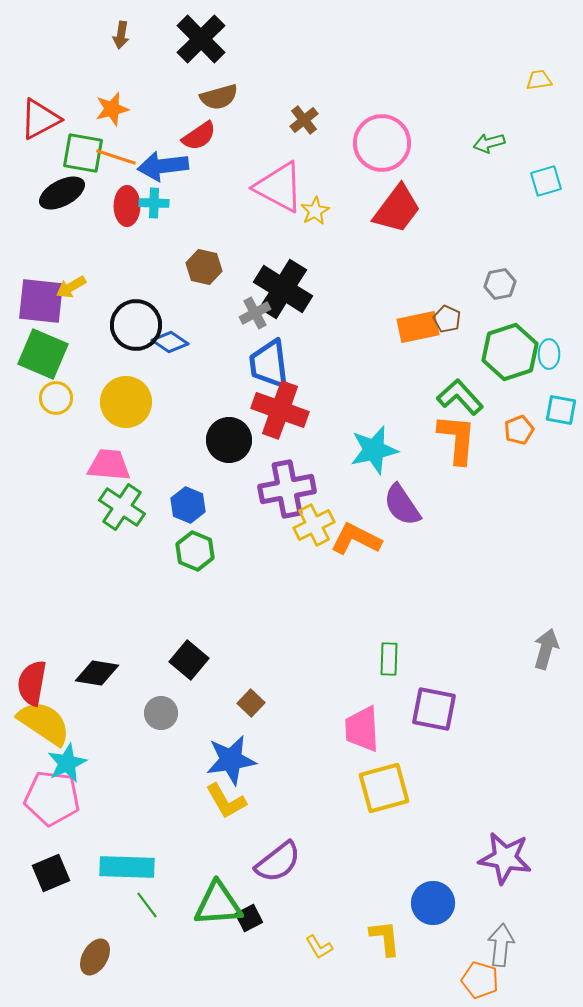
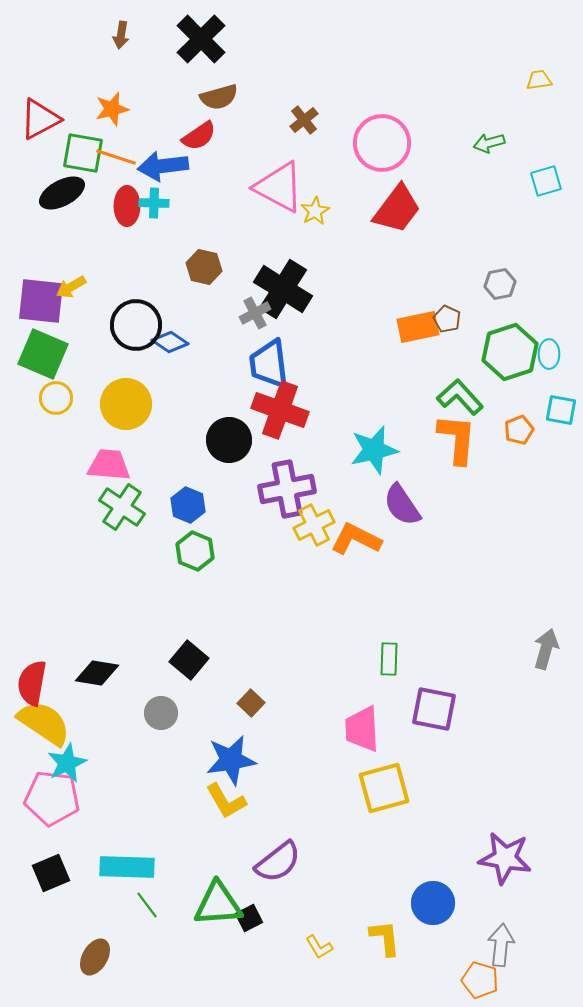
yellow circle at (126, 402): moved 2 px down
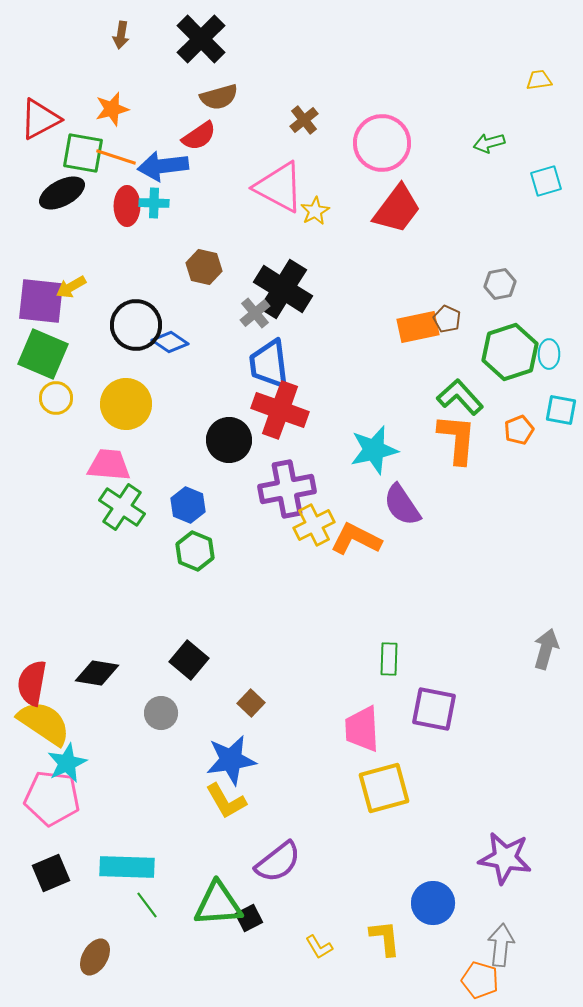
gray cross at (255, 313): rotated 12 degrees counterclockwise
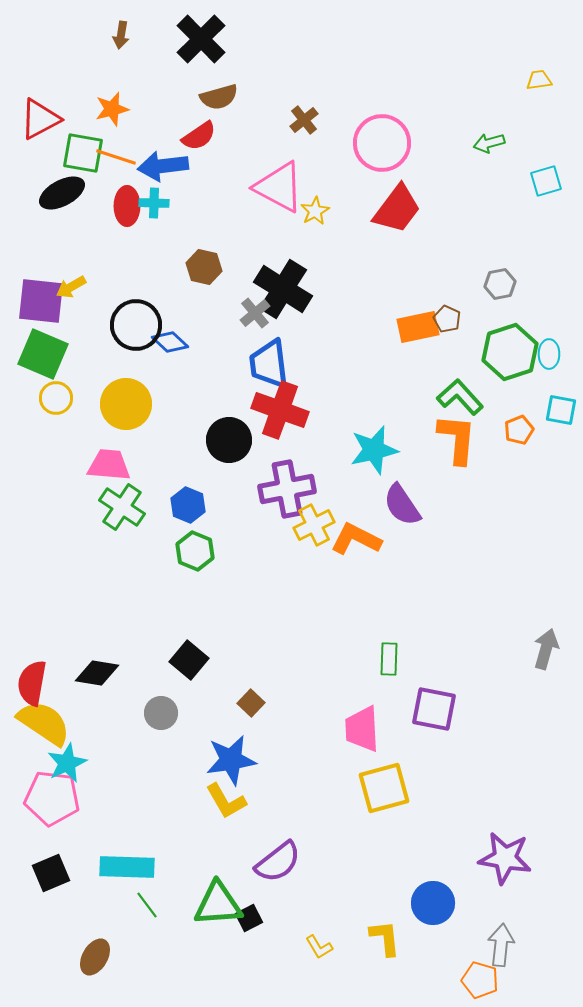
blue diamond at (170, 342): rotated 9 degrees clockwise
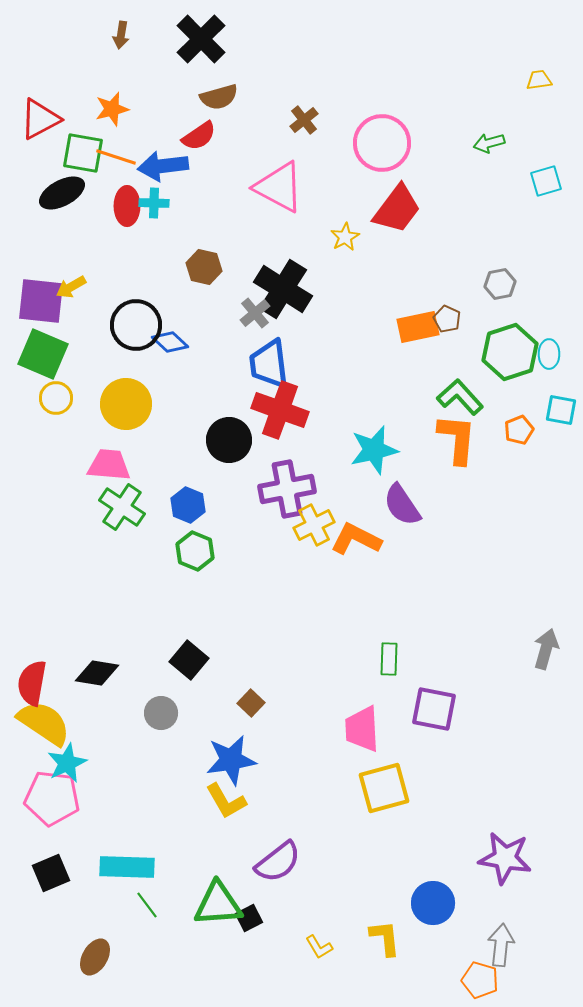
yellow star at (315, 211): moved 30 px right, 26 px down
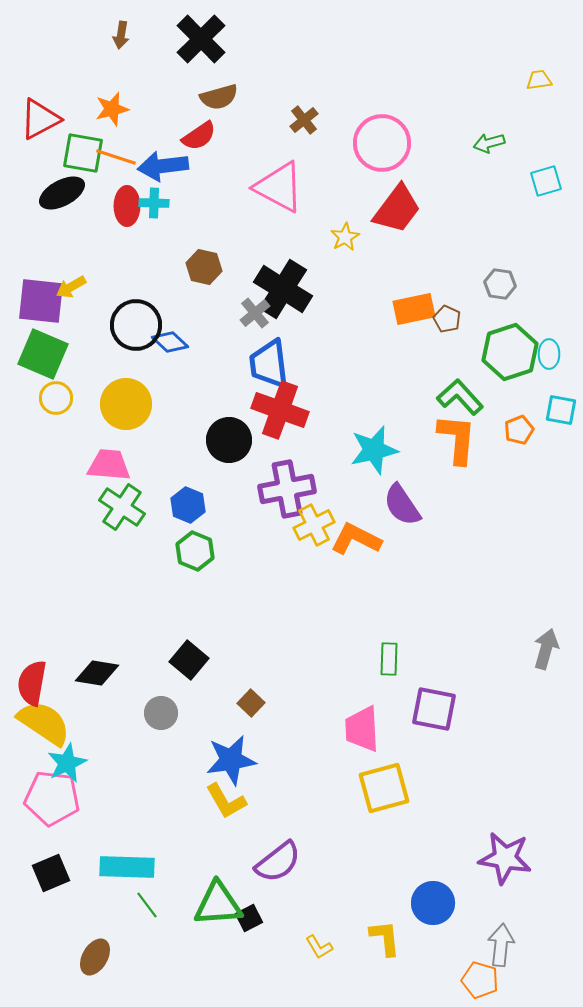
gray hexagon at (500, 284): rotated 20 degrees clockwise
orange rectangle at (418, 327): moved 4 px left, 18 px up
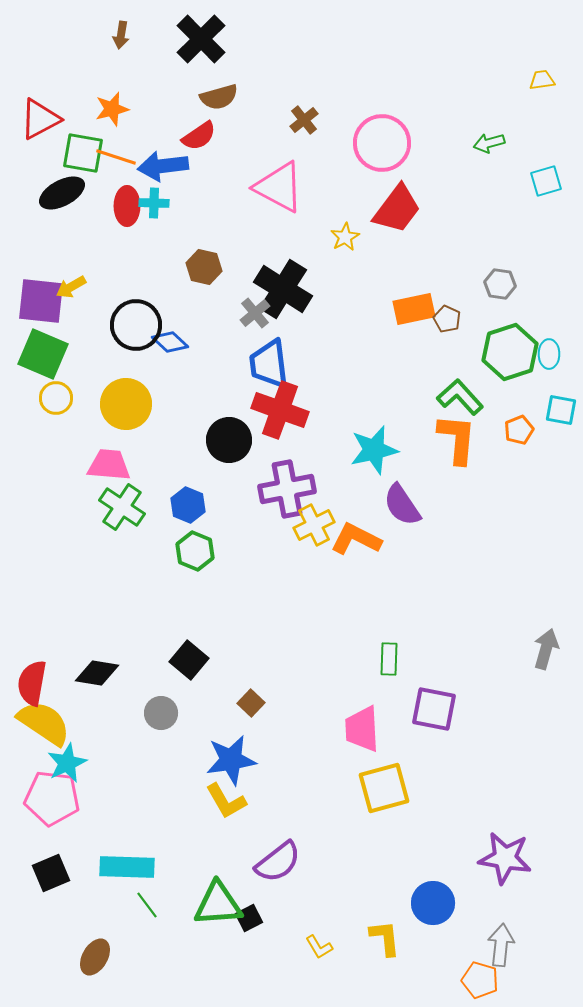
yellow trapezoid at (539, 80): moved 3 px right
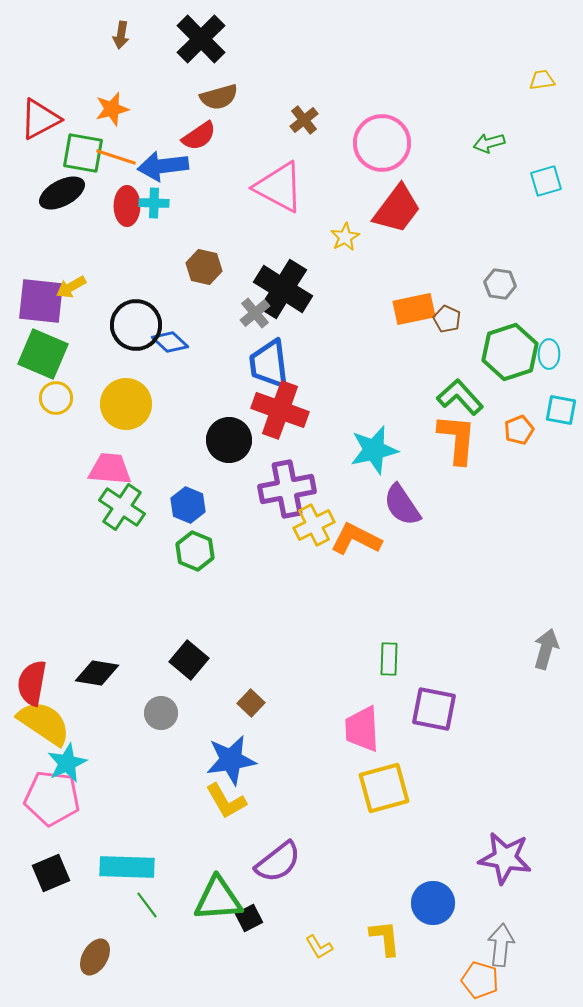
pink trapezoid at (109, 465): moved 1 px right, 4 px down
green triangle at (218, 904): moved 5 px up
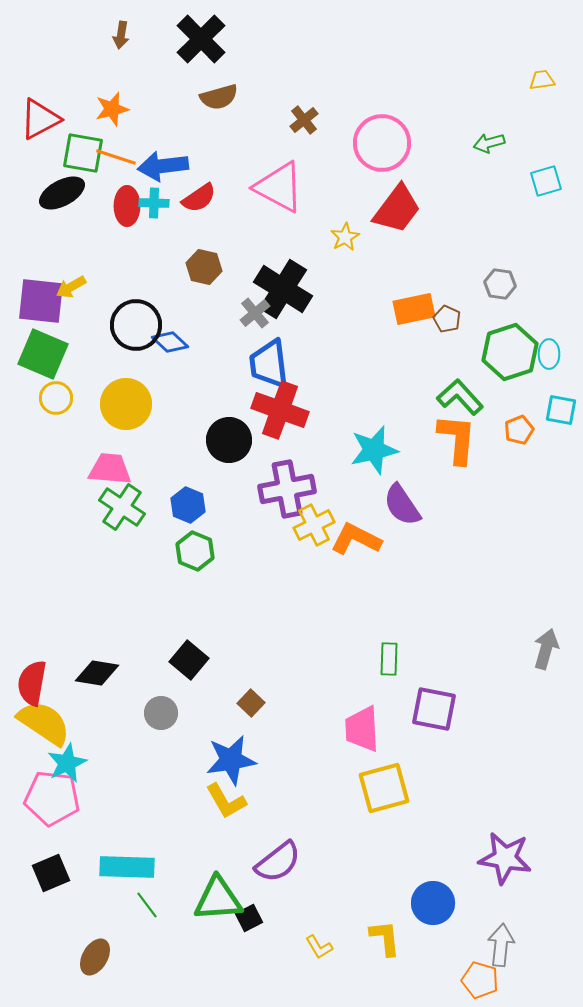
red semicircle at (199, 136): moved 62 px down
